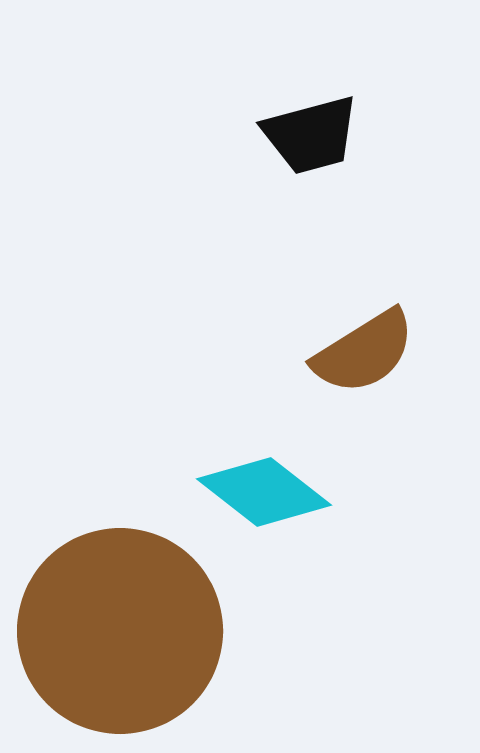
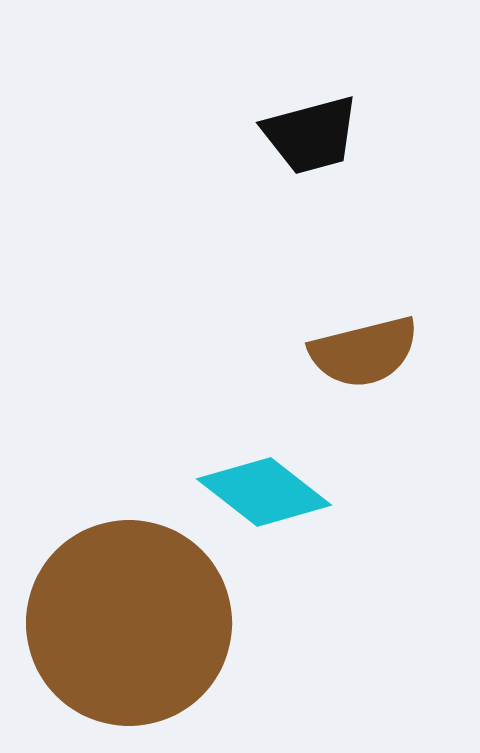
brown semicircle: rotated 18 degrees clockwise
brown circle: moved 9 px right, 8 px up
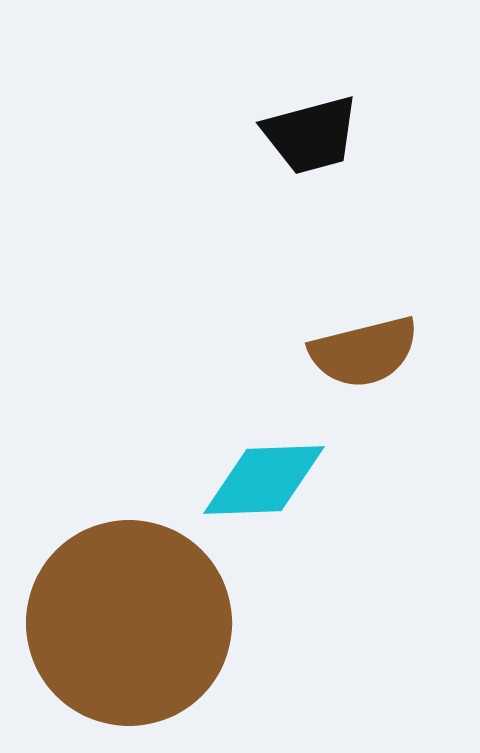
cyan diamond: moved 12 px up; rotated 40 degrees counterclockwise
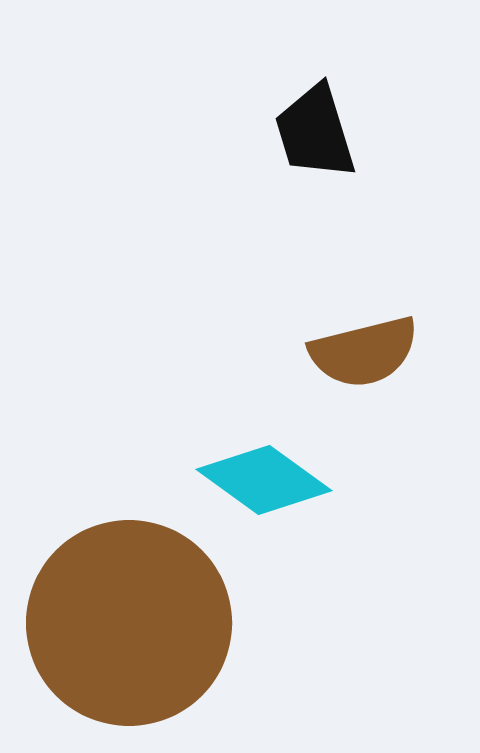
black trapezoid: moved 4 px right, 3 px up; rotated 88 degrees clockwise
cyan diamond: rotated 38 degrees clockwise
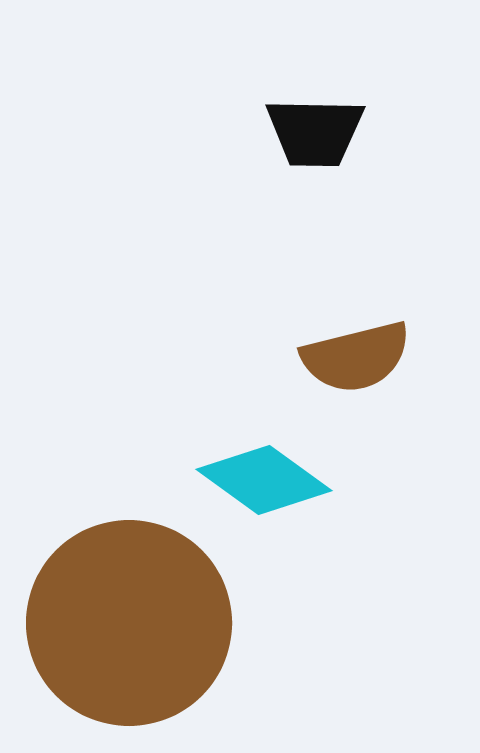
black trapezoid: rotated 72 degrees counterclockwise
brown semicircle: moved 8 px left, 5 px down
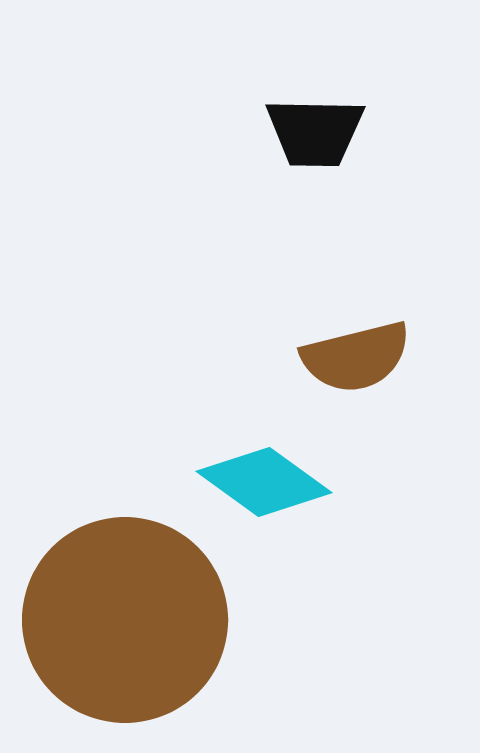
cyan diamond: moved 2 px down
brown circle: moved 4 px left, 3 px up
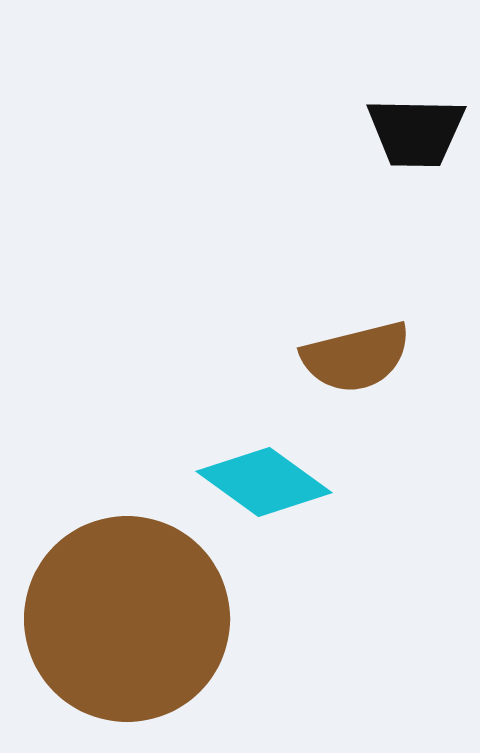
black trapezoid: moved 101 px right
brown circle: moved 2 px right, 1 px up
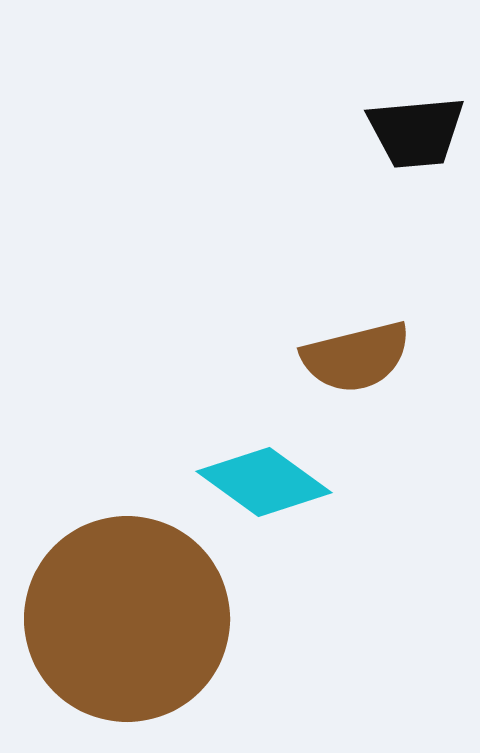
black trapezoid: rotated 6 degrees counterclockwise
